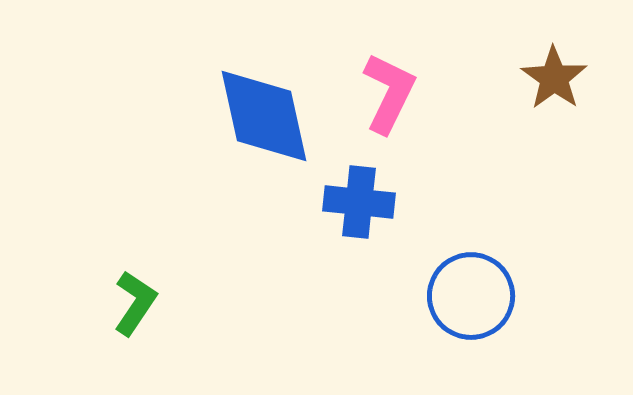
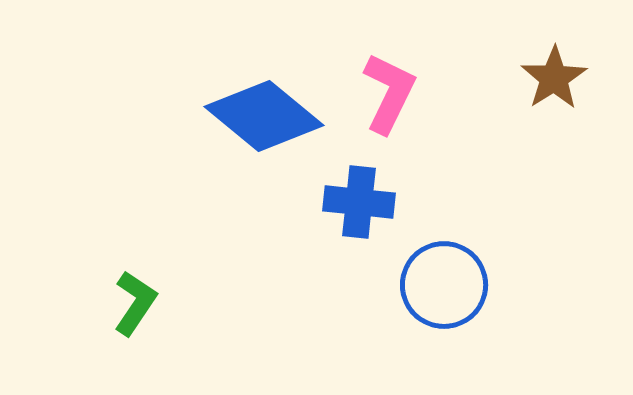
brown star: rotated 4 degrees clockwise
blue diamond: rotated 38 degrees counterclockwise
blue circle: moved 27 px left, 11 px up
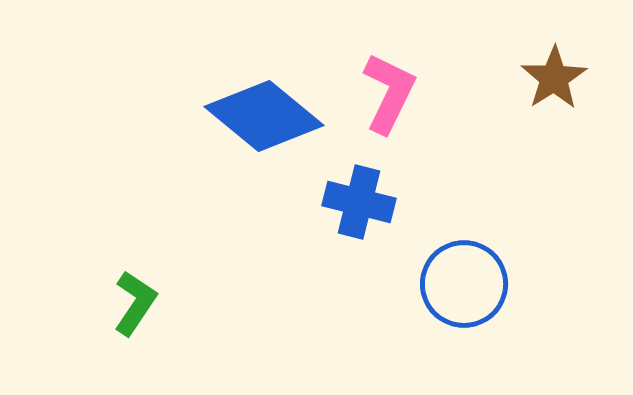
blue cross: rotated 8 degrees clockwise
blue circle: moved 20 px right, 1 px up
